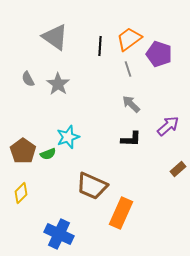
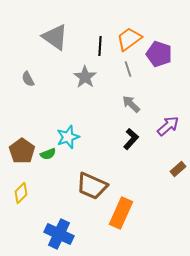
gray star: moved 27 px right, 7 px up
black L-shape: rotated 50 degrees counterclockwise
brown pentagon: moved 1 px left
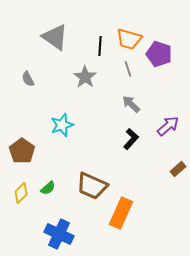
orange trapezoid: rotated 128 degrees counterclockwise
cyan star: moved 6 px left, 12 px up
green semicircle: moved 34 px down; rotated 21 degrees counterclockwise
